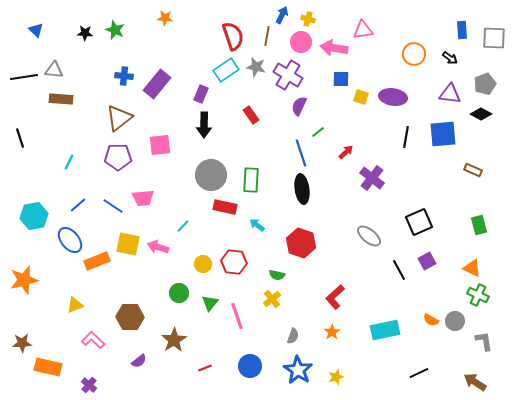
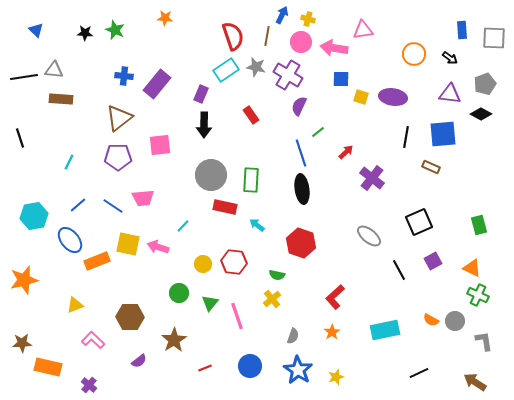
brown rectangle at (473, 170): moved 42 px left, 3 px up
purple square at (427, 261): moved 6 px right
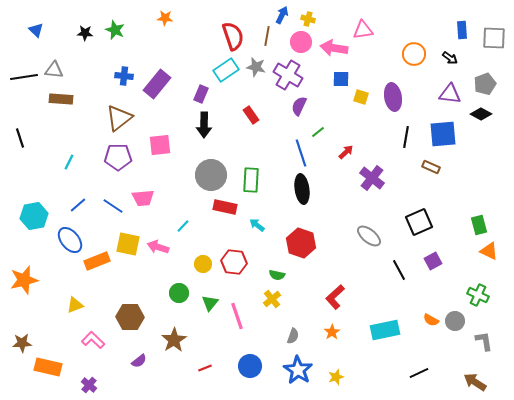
purple ellipse at (393, 97): rotated 72 degrees clockwise
orange triangle at (472, 268): moved 17 px right, 17 px up
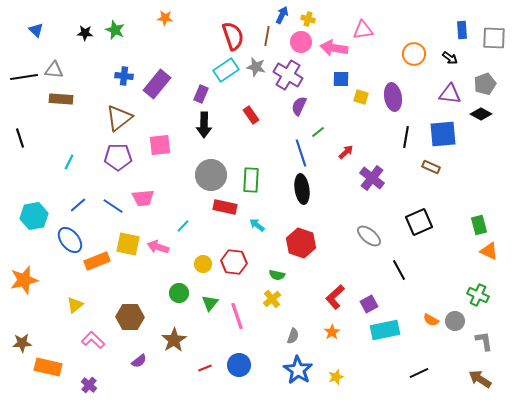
purple square at (433, 261): moved 64 px left, 43 px down
yellow triangle at (75, 305): rotated 18 degrees counterclockwise
blue circle at (250, 366): moved 11 px left, 1 px up
brown arrow at (475, 382): moved 5 px right, 3 px up
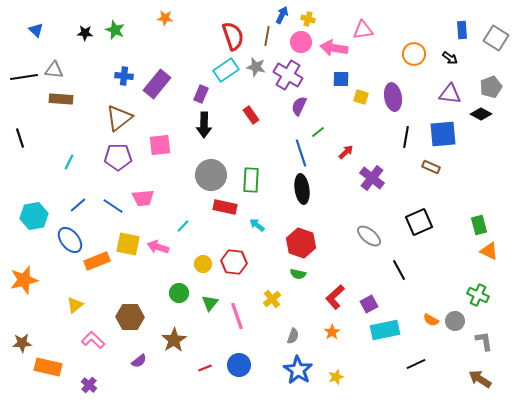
gray square at (494, 38): moved 2 px right; rotated 30 degrees clockwise
gray pentagon at (485, 84): moved 6 px right, 3 px down
green semicircle at (277, 275): moved 21 px right, 1 px up
black line at (419, 373): moved 3 px left, 9 px up
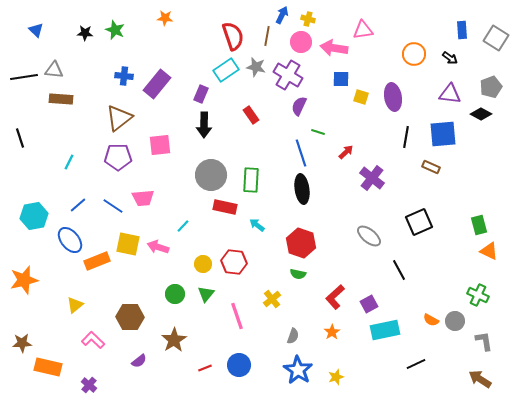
green line at (318, 132): rotated 56 degrees clockwise
green circle at (179, 293): moved 4 px left, 1 px down
green triangle at (210, 303): moved 4 px left, 9 px up
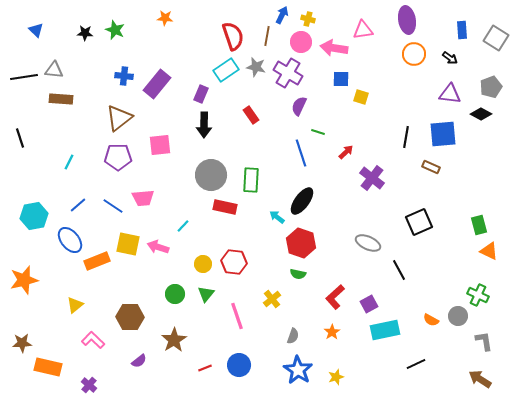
purple cross at (288, 75): moved 2 px up
purple ellipse at (393, 97): moved 14 px right, 77 px up
black ellipse at (302, 189): moved 12 px down; rotated 44 degrees clockwise
cyan arrow at (257, 225): moved 20 px right, 8 px up
gray ellipse at (369, 236): moved 1 px left, 7 px down; rotated 15 degrees counterclockwise
gray circle at (455, 321): moved 3 px right, 5 px up
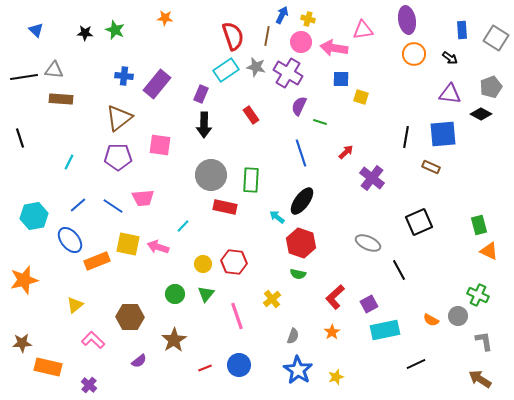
green line at (318, 132): moved 2 px right, 10 px up
pink square at (160, 145): rotated 15 degrees clockwise
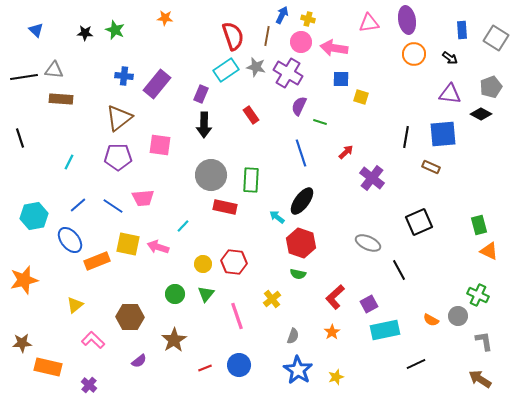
pink triangle at (363, 30): moved 6 px right, 7 px up
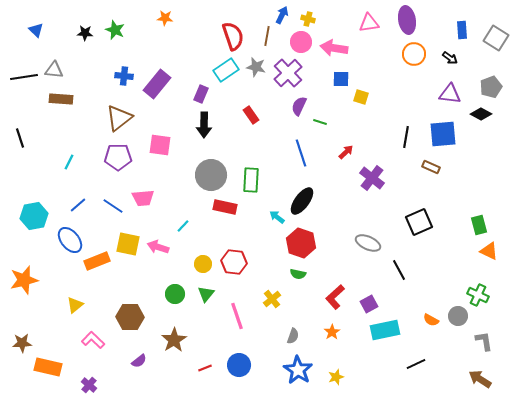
purple cross at (288, 73): rotated 16 degrees clockwise
